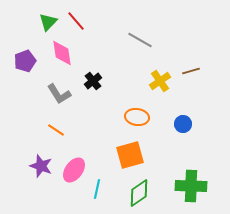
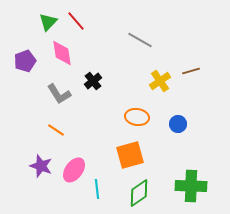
blue circle: moved 5 px left
cyan line: rotated 18 degrees counterclockwise
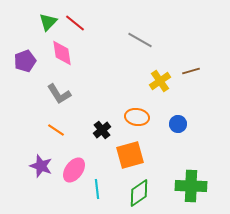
red line: moved 1 px left, 2 px down; rotated 10 degrees counterclockwise
black cross: moved 9 px right, 49 px down
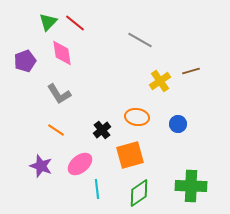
pink ellipse: moved 6 px right, 6 px up; rotated 15 degrees clockwise
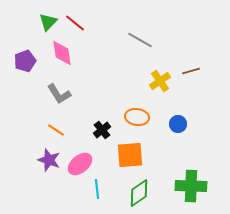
orange square: rotated 12 degrees clockwise
purple star: moved 8 px right, 6 px up
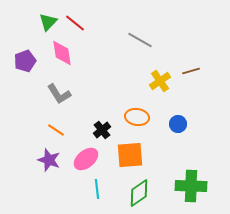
pink ellipse: moved 6 px right, 5 px up
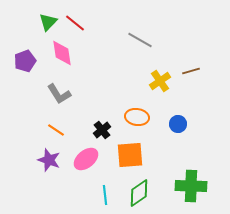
cyan line: moved 8 px right, 6 px down
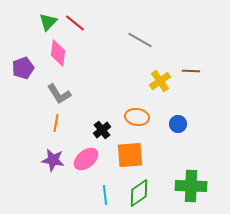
pink diamond: moved 4 px left; rotated 16 degrees clockwise
purple pentagon: moved 2 px left, 7 px down
brown line: rotated 18 degrees clockwise
orange line: moved 7 px up; rotated 66 degrees clockwise
purple star: moved 4 px right; rotated 10 degrees counterclockwise
